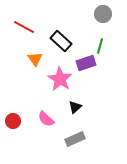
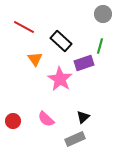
purple rectangle: moved 2 px left
black triangle: moved 8 px right, 10 px down
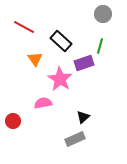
pink semicircle: moved 3 px left, 16 px up; rotated 126 degrees clockwise
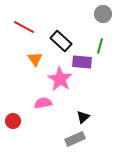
purple rectangle: moved 2 px left, 1 px up; rotated 24 degrees clockwise
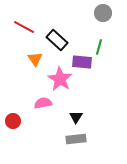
gray circle: moved 1 px up
black rectangle: moved 4 px left, 1 px up
green line: moved 1 px left, 1 px down
black triangle: moved 7 px left; rotated 16 degrees counterclockwise
gray rectangle: moved 1 px right; rotated 18 degrees clockwise
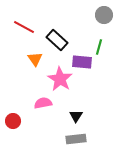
gray circle: moved 1 px right, 2 px down
black triangle: moved 1 px up
